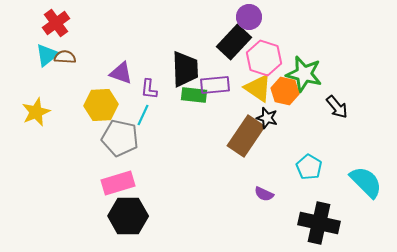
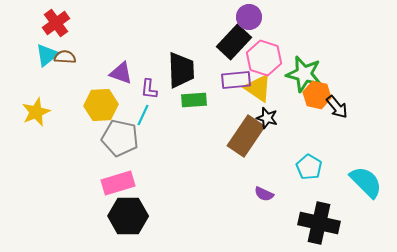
black trapezoid: moved 4 px left, 1 px down
purple rectangle: moved 21 px right, 5 px up
orange hexagon: moved 32 px right, 4 px down
green rectangle: moved 5 px down; rotated 10 degrees counterclockwise
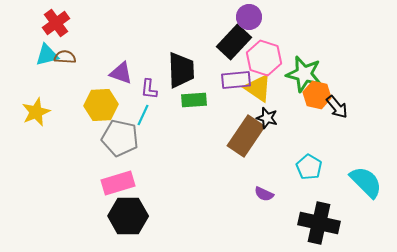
cyan triangle: rotated 25 degrees clockwise
